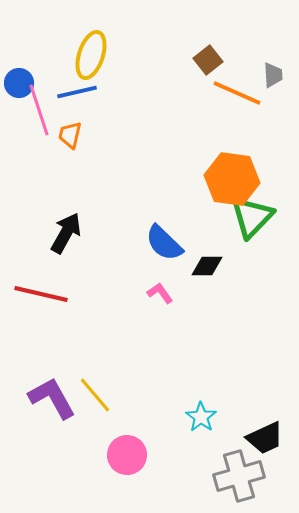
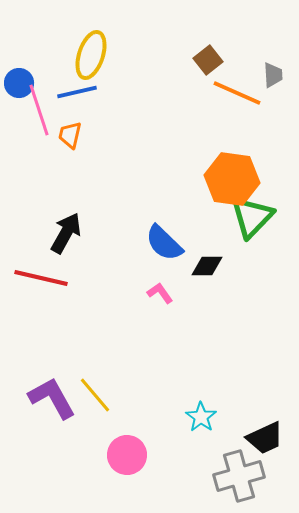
red line: moved 16 px up
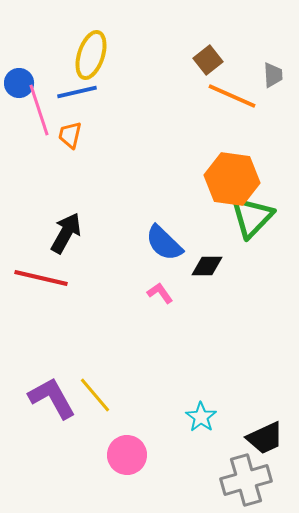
orange line: moved 5 px left, 3 px down
gray cross: moved 7 px right, 4 px down
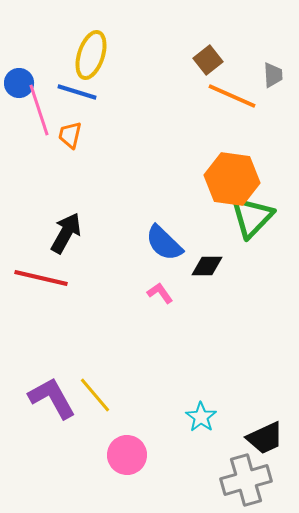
blue line: rotated 30 degrees clockwise
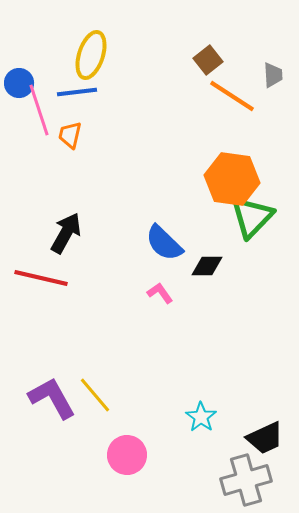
blue line: rotated 24 degrees counterclockwise
orange line: rotated 9 degrees clockwise
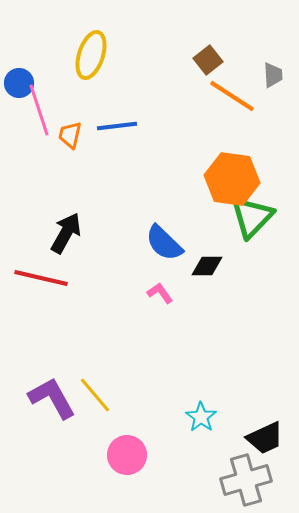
blue line: moved 40 px right, 34 px down
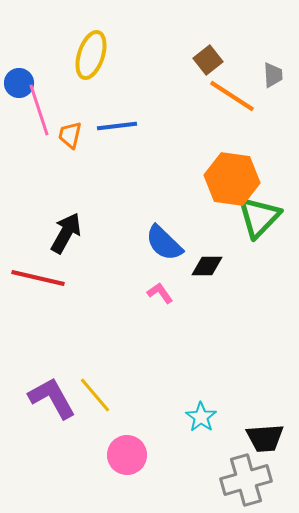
green triangle: moved 7 px right
red line: moved 3 px left
black trapezoid: rotated 21 degrees clockwise
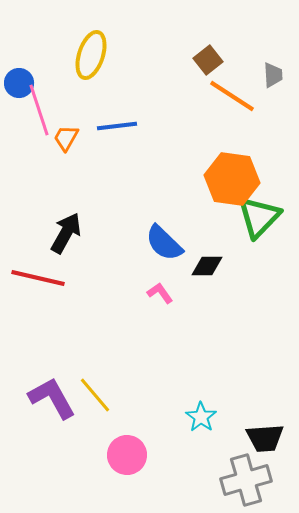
orange trapezoid: moved 4 px left, 3 px down; rotated 16 degrees clockwise
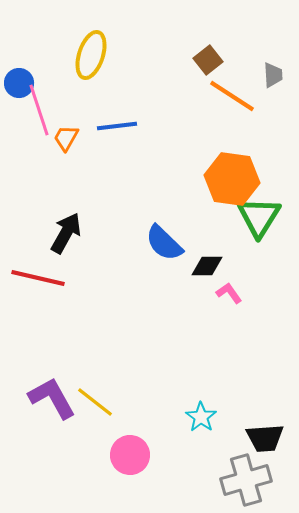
green triangle: rotated 12 degrees counterclockwise
pink L-shape: moved 69 px right
yellow line: moved 7 px down; rotated 12 degrees counterclockwise
pink circle: moved 3 px right
